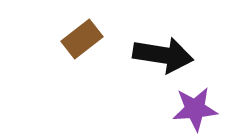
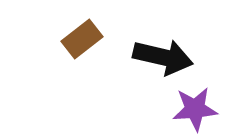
black arrow: moved 2 px down; rotated 4 degrees clockwise
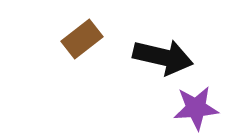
purple star: moved 1 px right, 1 px up
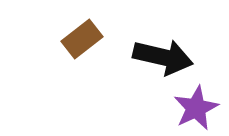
purple star: rotated 21 degrees counterclockwise
